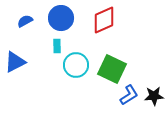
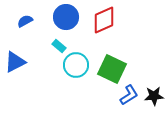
blue circle: moved 5 px right, 1 px up
cyan rectangle: moved 2 px right; rotated 48 degrees counterclockwise
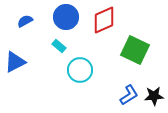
cyan circle: moved 4 px right, 5 px down
green square: moved 23 px right, 19 px up
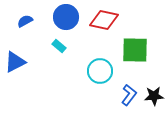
red diamond: rotated 36 degrees clockwise
green square: rotated 24 degrees counterclockwise
cyan circle: moved 20 px right, 1 px down
blue L-shape: rotated 20 degrees counterclockwise
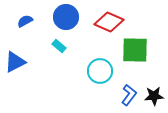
red diamond: moved 5 px right, 2 px down; rotated 12 degrees clockwise
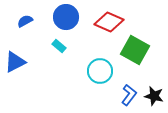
green square: rotated 28 degrees clockwise
black star: rotated 18 degrees clockwise
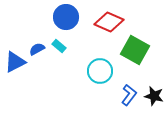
blue semicircle: moved 12 px right, 28 px down
